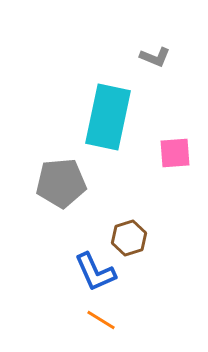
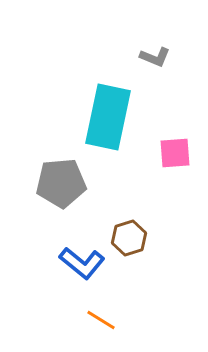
blue L-shape: moved 13 px left, 9 px up; rotated 27 degrees counterclockwise
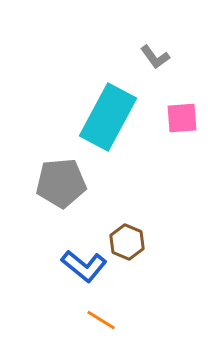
gray L-shape: rotated 32 degrees clockwise
cyan rectangle: rotated 16 degrees clockwise
pink square: moved 7 px right, 35 px up
brown hexagon: moved 2 px left, 4 px down; rotated 20 degrees counterclockwise
blue L-shape: moved 2 px right, 3 px down
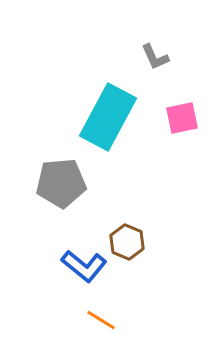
gray L-shape: rotated 12 degrees clockwise
pink square: rotated 8 degrees counterclockwise
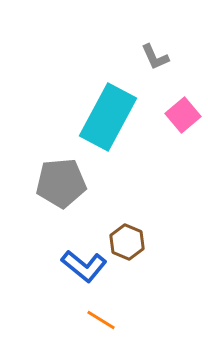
pink square: moved 1 px right, 3 px up; rotated 28 degrees counterclockwise
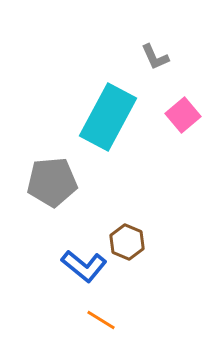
gray pentagon: moved 9 px left, 1 px up
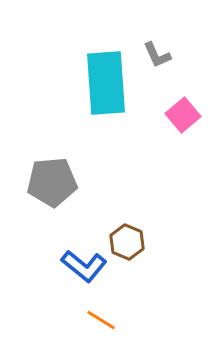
gray L-shape: moved 2 px right, 2 px up
cyan rectangle: moved 2 px left, 34 px up; rotated 32 degrees counterclockwise
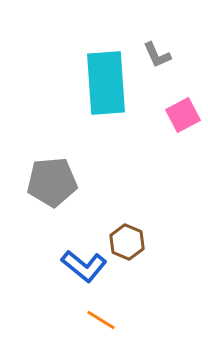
pink square: rotated 12 degrees clockwise
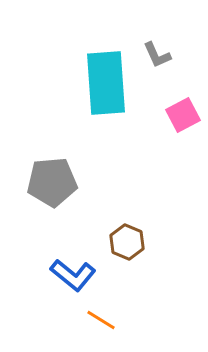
blue L-shape: moved 11 px left, 9 px down
